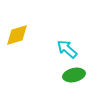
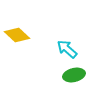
yellow diamond: rotated 60 degrees clockwise
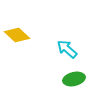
green ellipse: moved 4 px down
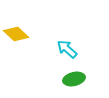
yellow diamond: moved 1 px left, 1 px up
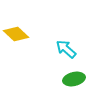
cyan arrow: moved 1 px left
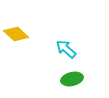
green ellipse: moved 2 px left
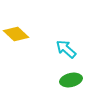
green ellipse: moved 1 px left, 1 px down
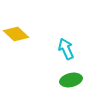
cyan arrow: rotated 25 degrees clockwise
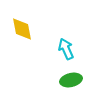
yellow diamond: moved 6 px right, 5 px up; rotated 35 degrees clockwise
